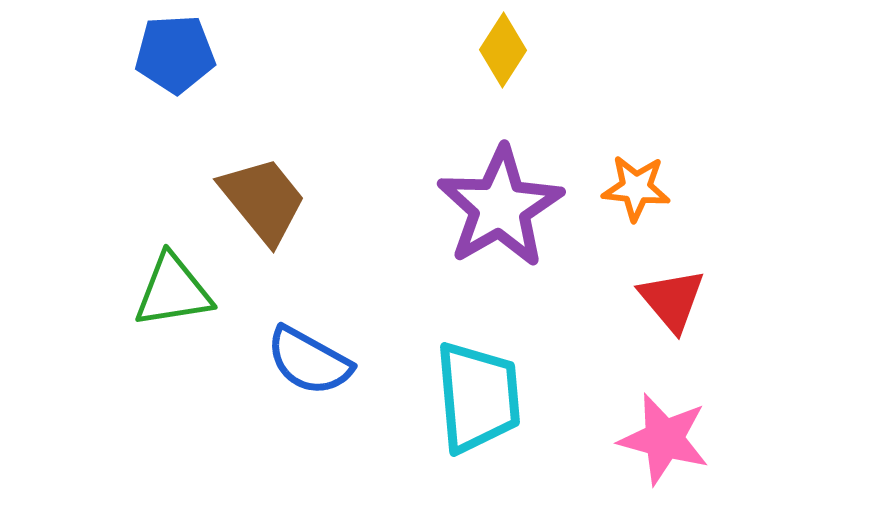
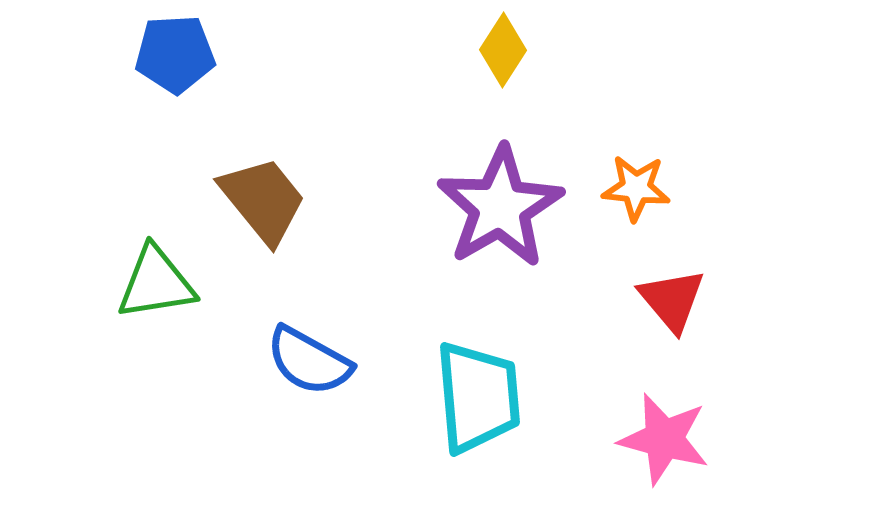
green triangle: moved 17 px left, 8 px up
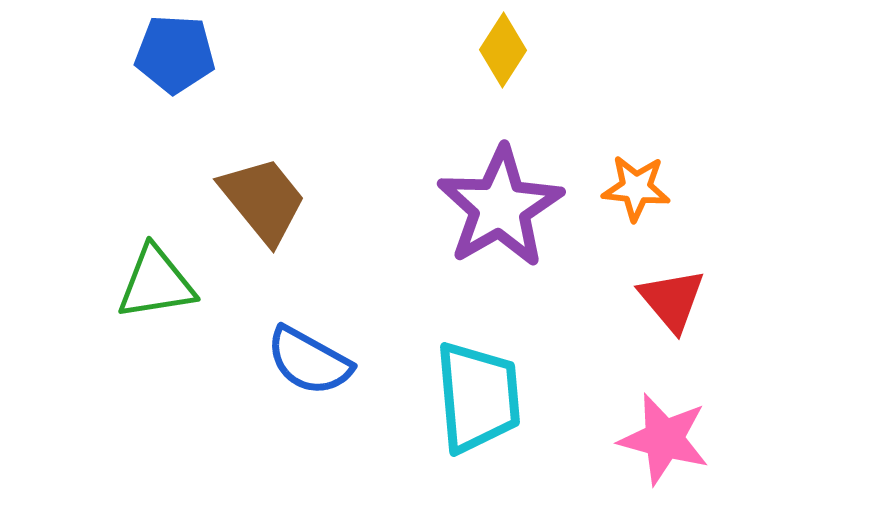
blue pentagon: rotated 6 degrees clockwise
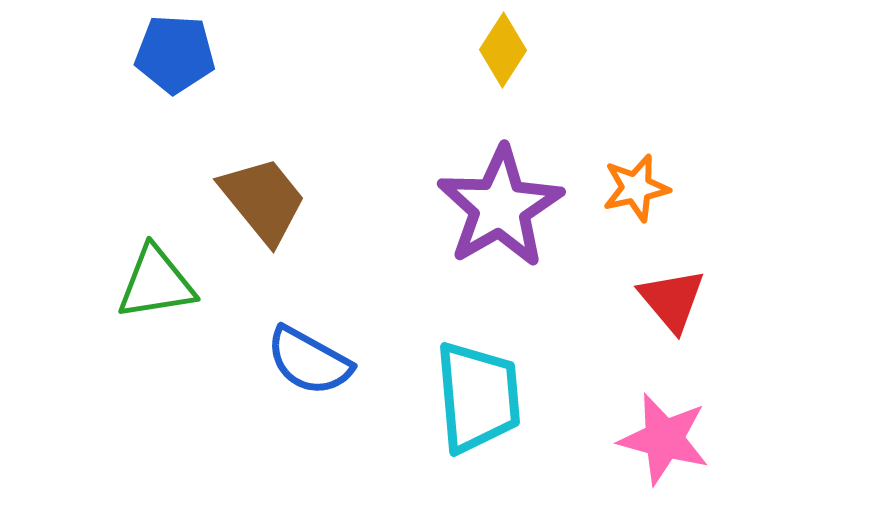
orange star: rotated 18 degrees counterclockwise
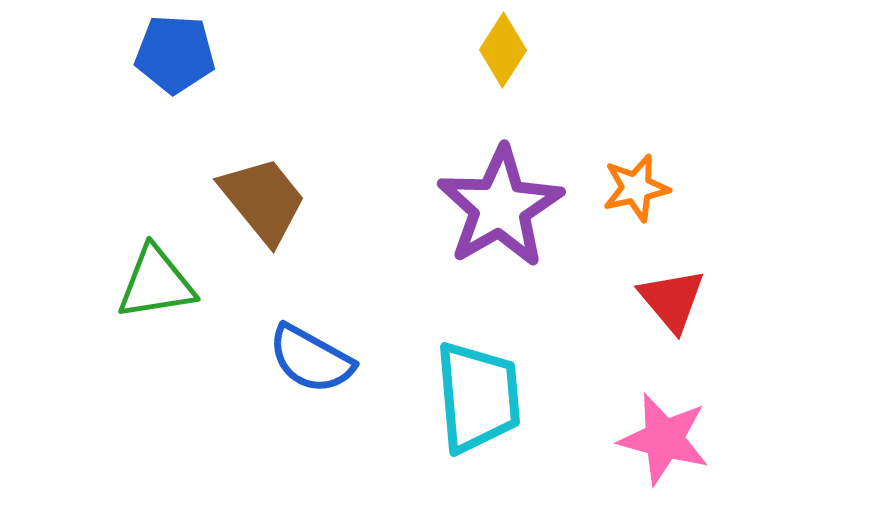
blue semicircle: moved 2 px right, 2 px up
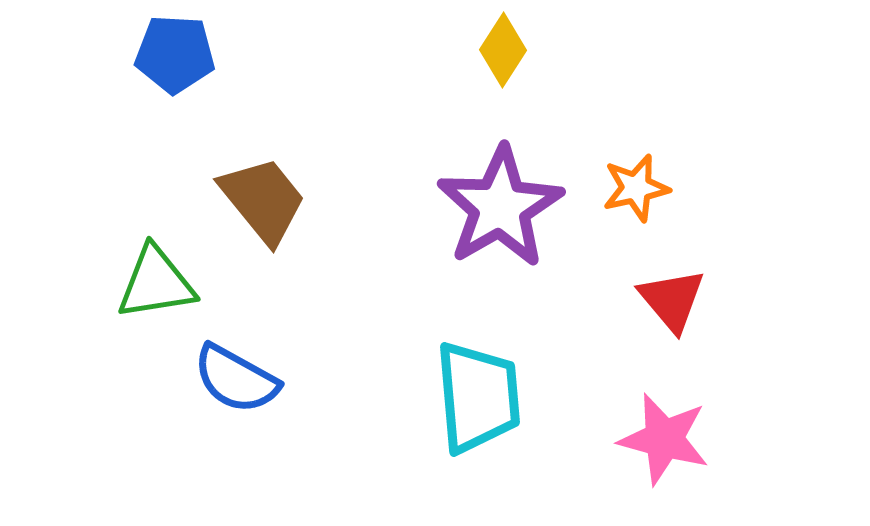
blue semicircle: moved 75 px left, 20 px down
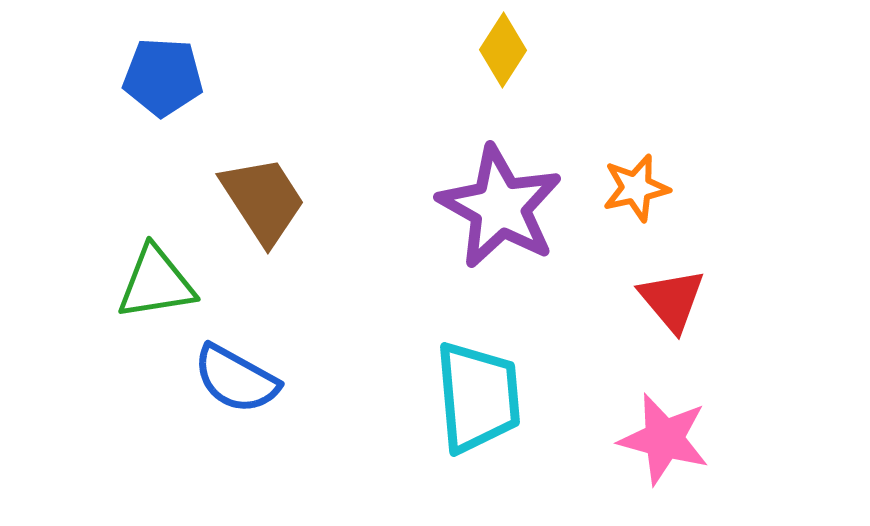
blue pentagon: moved 12 px left, 23 px down
brown trapezoid: rotated 6 degrees clockwise
purple star: rotated 13 degrees counterclockwise
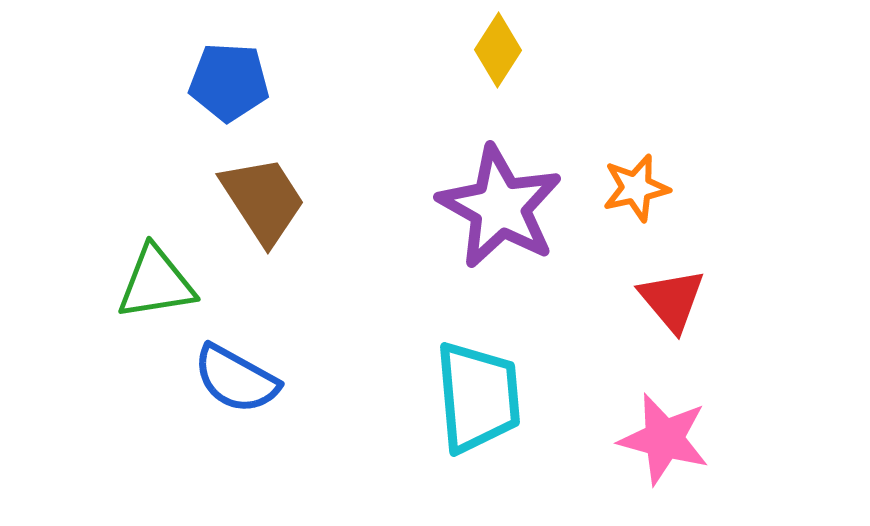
yellow diamond: moved 5 px left
blue pentagon: moved 66 px right, 5 px down
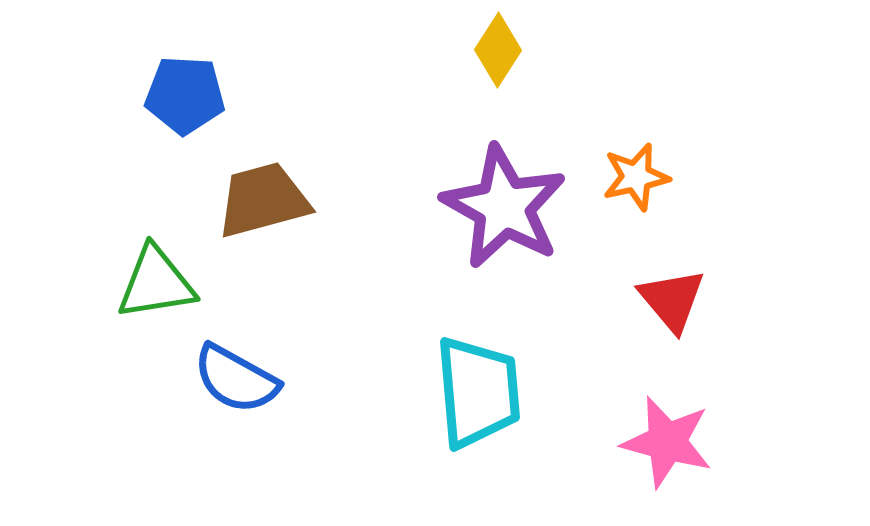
blue pentagon: moved 44 px left, 13 px down
orange star: moved 11 px up
brown trapezoid: rotated 72 degrees counterclockwise
purple star: moved 4 px right
cyan trapezoid: moved 5 px up
pink star: moved 3 px right, 3 px down
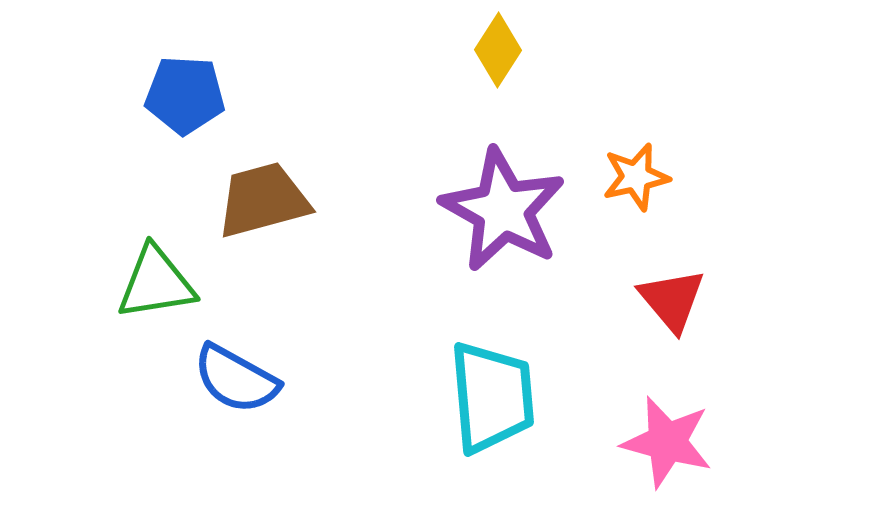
purple star: moved 1 px left, 3 px down
cyan trapezoid: moved 14 px right, 5 px down
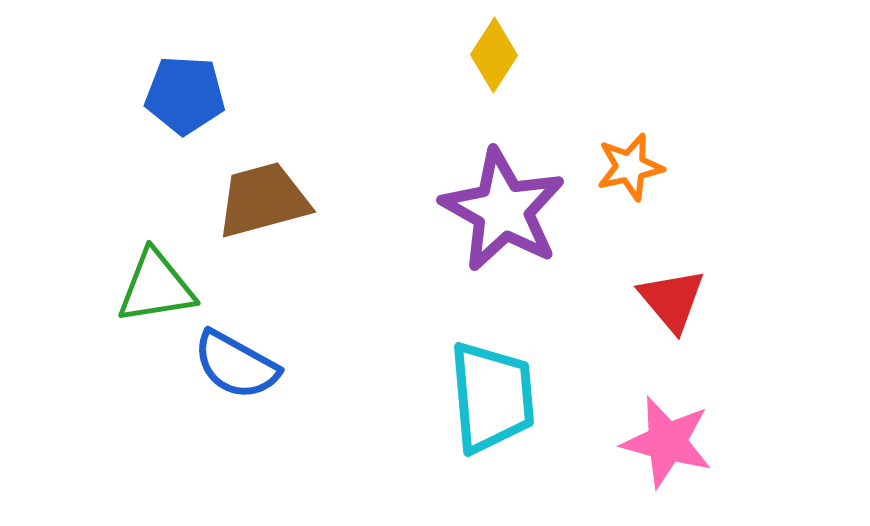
yellow diamond: moved 4 px left, 5 px down
orange star: moved 6 px left, 10 px up
green triangle: moved 4 px down
blue semicircle: moved 14 px up
